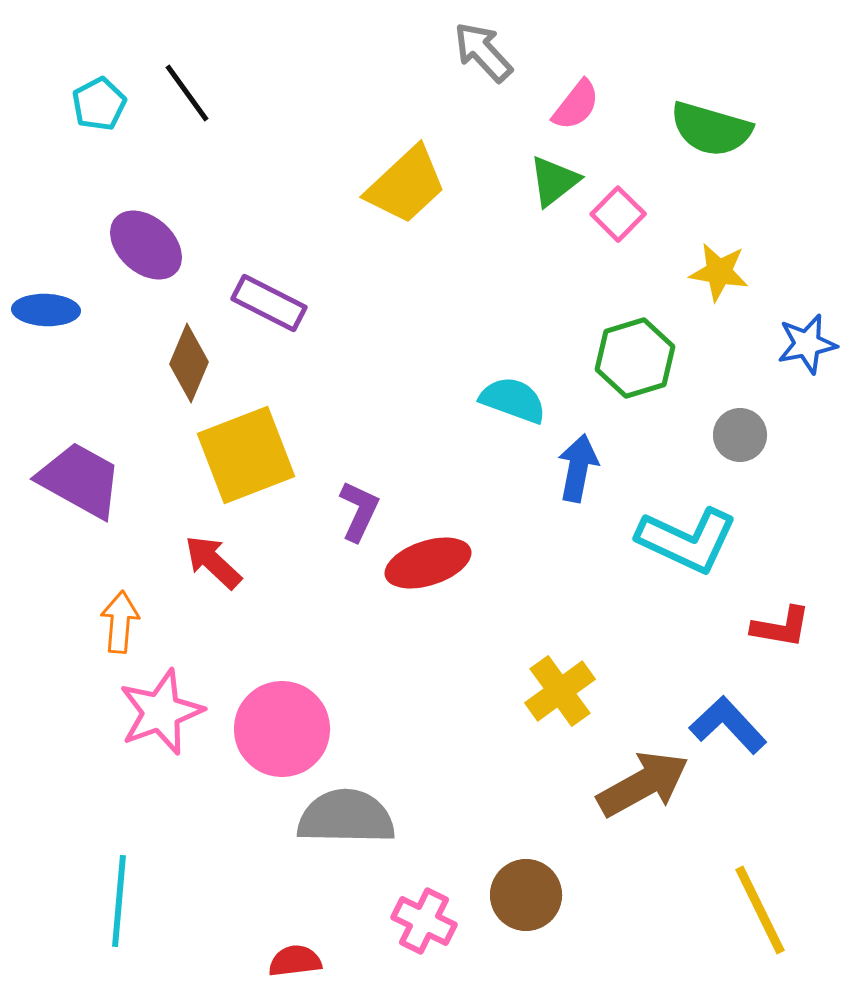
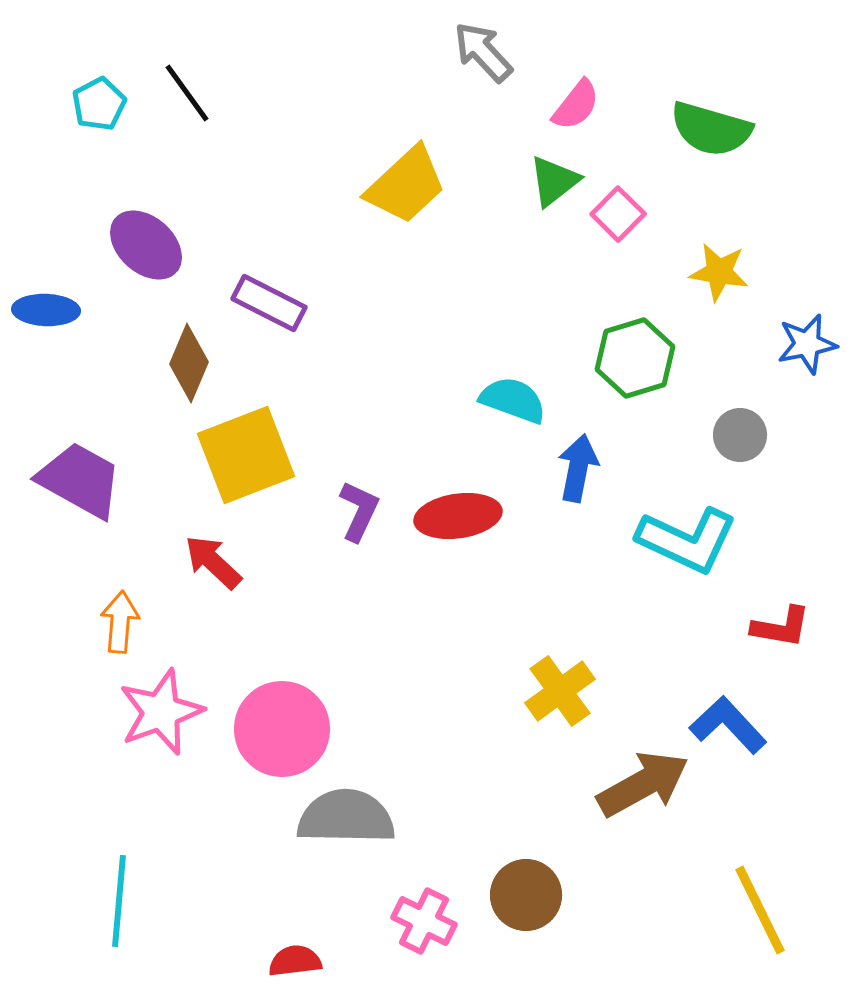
red ellipse: moved 30 px right, 47 px up; rotated 10 degrees clockwise
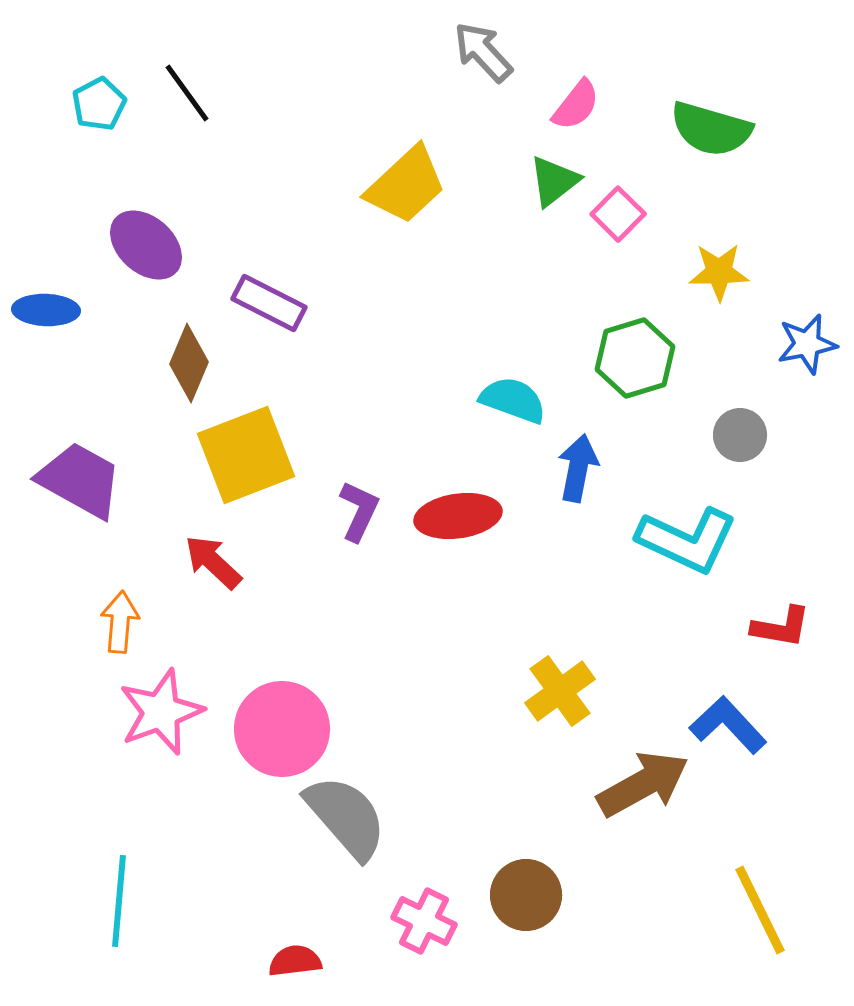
yellow star: rotated 10 degrees counterclockwise
gray semicircle: rotated 48 degrees clockwise
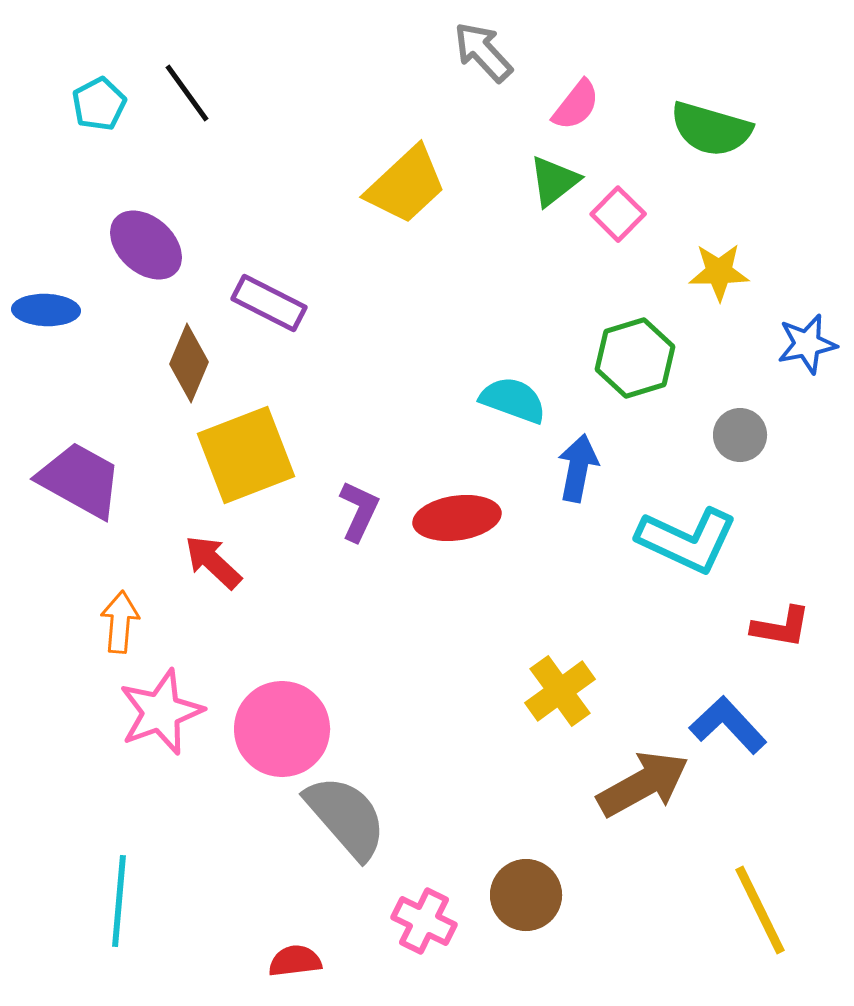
red ellipse: moved 1 px left, 2 px down
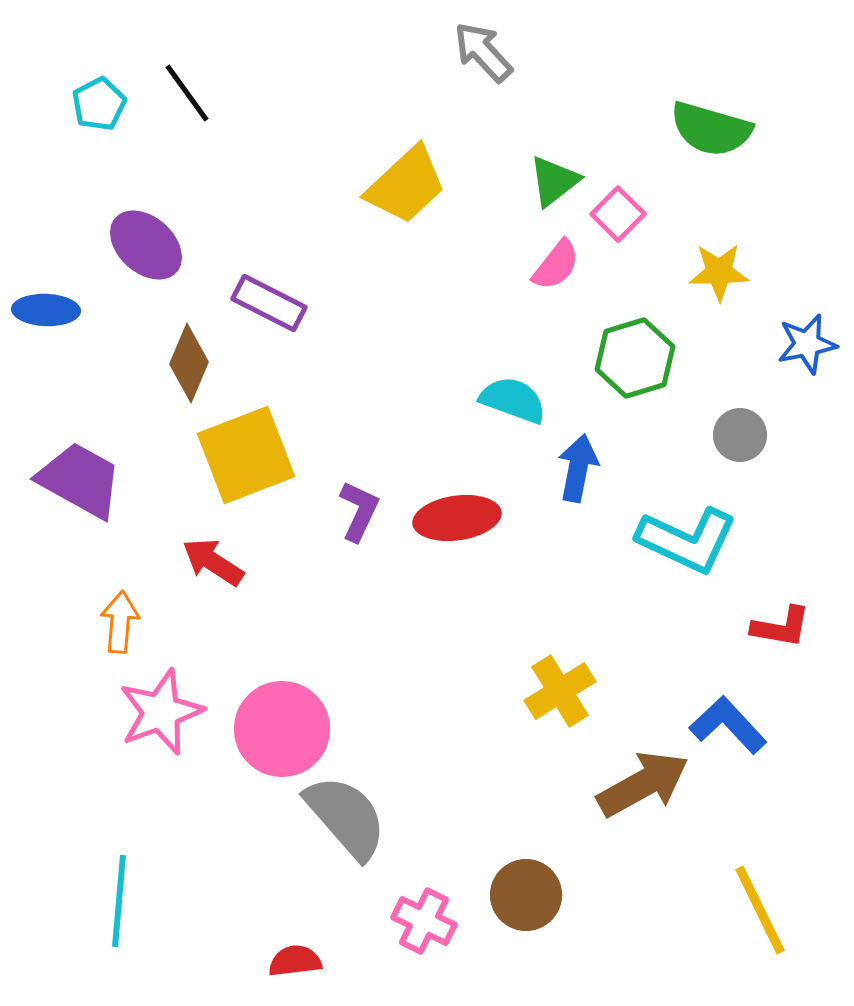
pink semicircle: moved 20 px left, 160 px down
red arrow: rotated 10 degrees counterclockwise
yellow cross: rotated 4 degrees clockwise
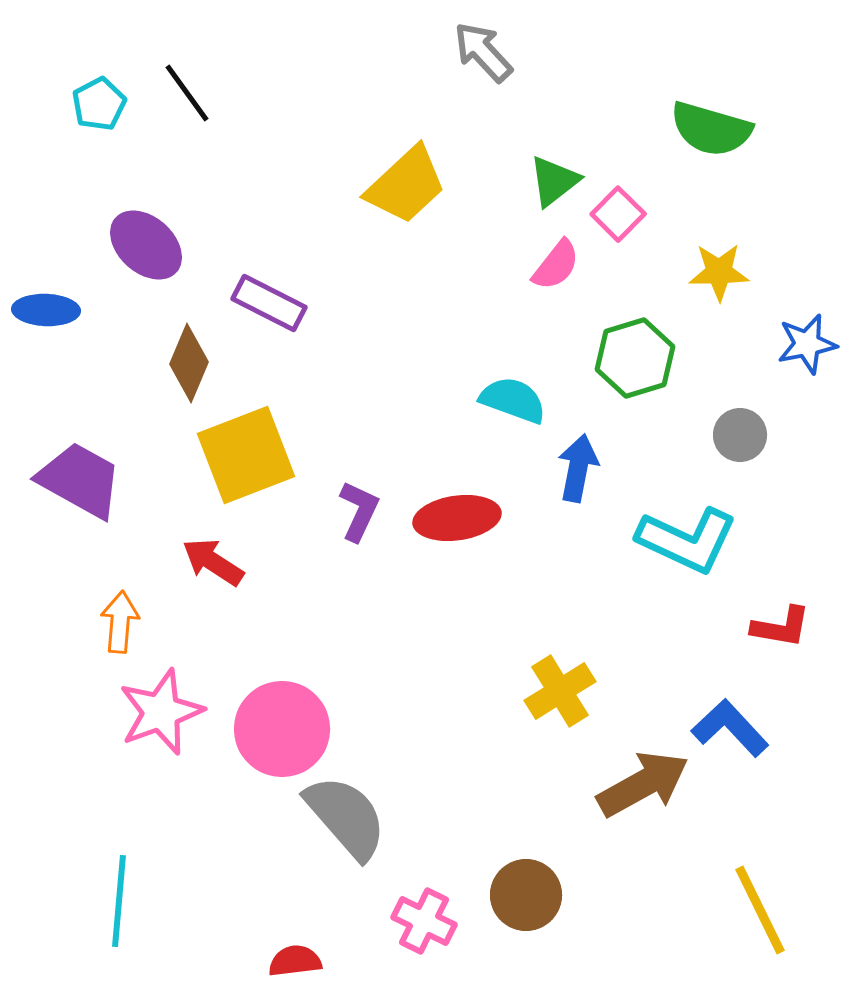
blue L-shape: moved 2 px right, 3 px down
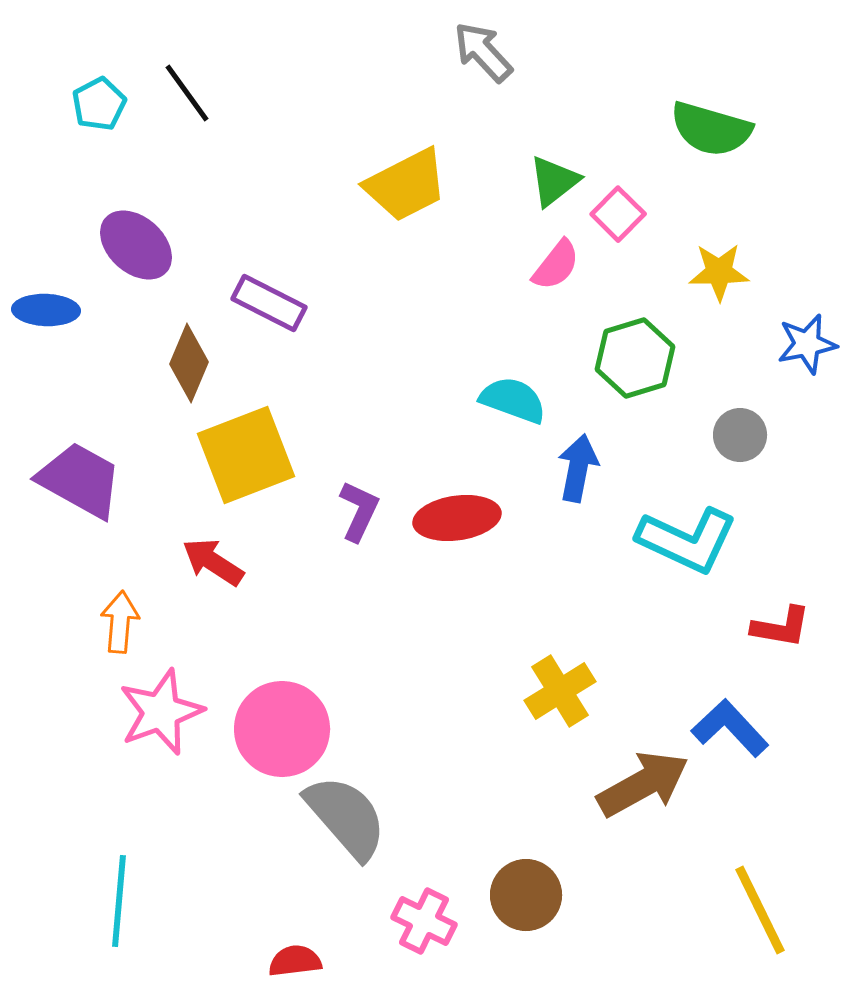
yellow trapezoid: rotated 16 degrees clockwise
purple ellipse: moved 10 px left
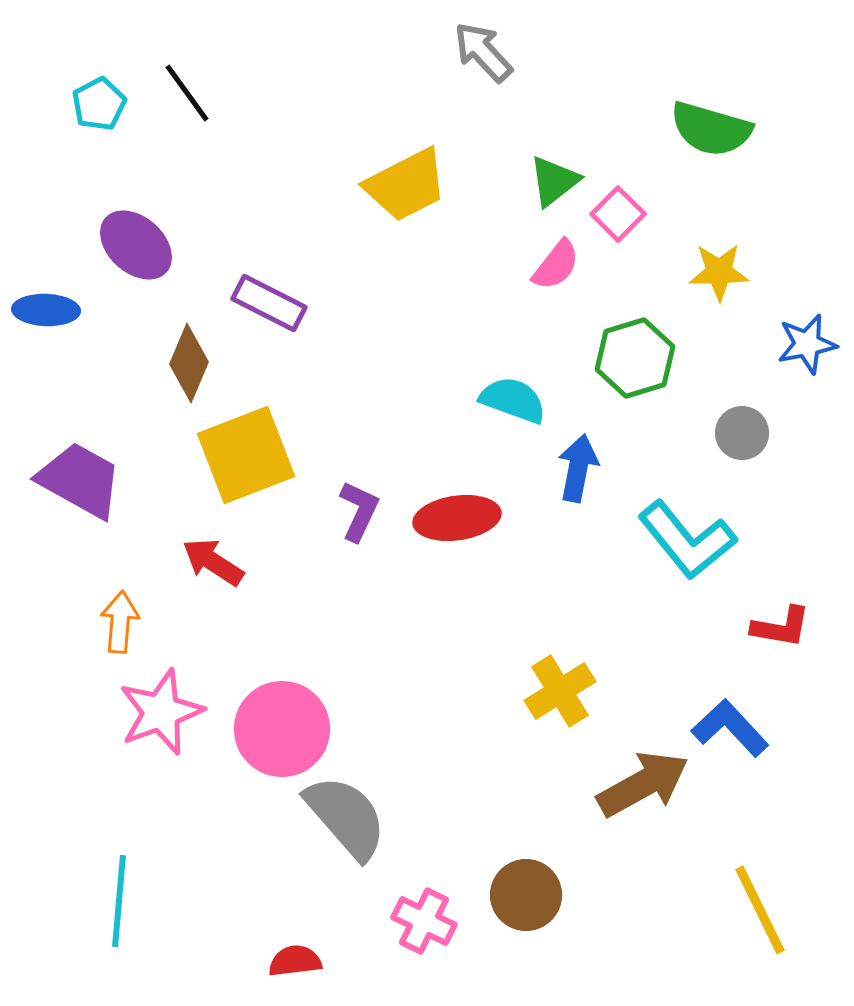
gray circle: moved 2 px right, 2 px up
cyan L-shape: rotated 26 degrees clockwise
